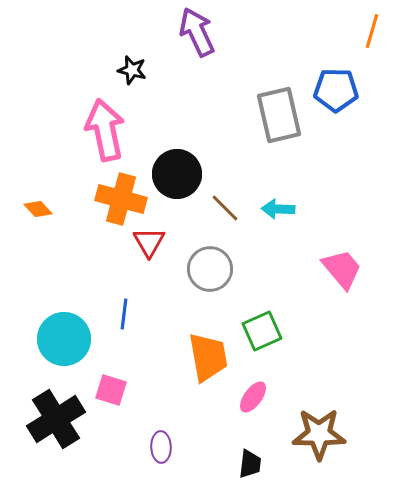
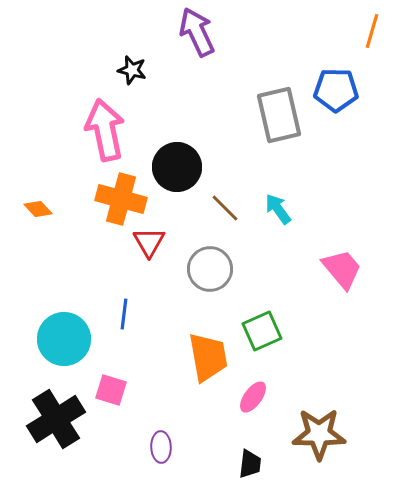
black circle: moved 7 px up
cyan arrow: rotated 52 degrees clockwise
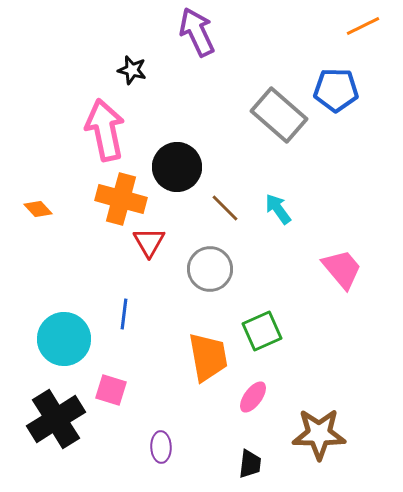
orange line: moved 9 px left, 5 px up; rotated 48 degrees clockwise
gray rectangle: rotated 36 degrees counterclockwise
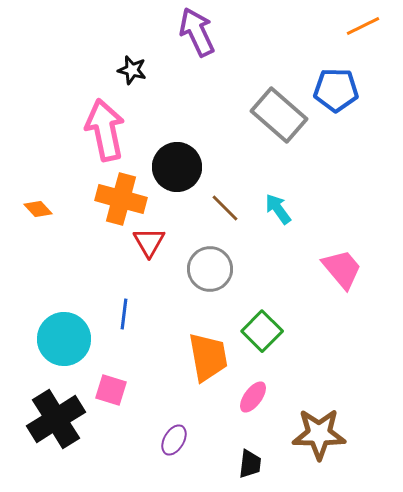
green square: rotated 21 degrees counterclockwise
purple ellipse: moved 13 px right, 7 px up; rotated 32 degrees clockwise
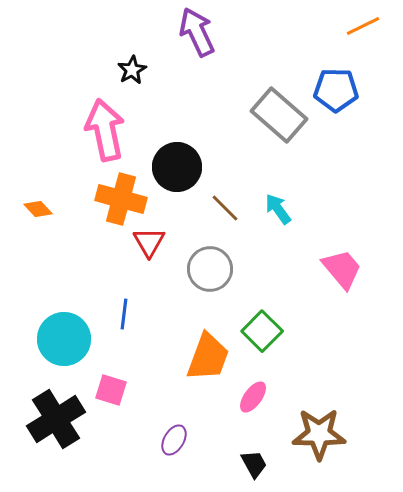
black star: rotated 28 degrees clockwise
orange trapezoid: rotated 30 degrees clockwise
black trapezoid: moved 4 px right; rotated 36 degrees counterclockwise
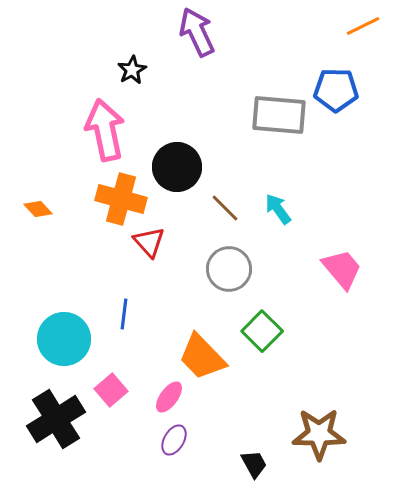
gray rectangle: rotated 36 degrees counterclockwise
red triangle: rotated 12 degrees counterclockwise
gray circle: moved 19 px right
orange trapezoid: moved 6 px left; rotated 116 degrees clockwise
pink square: rotated 32 degrees clockwise
pink ellipse: moved 84 px left
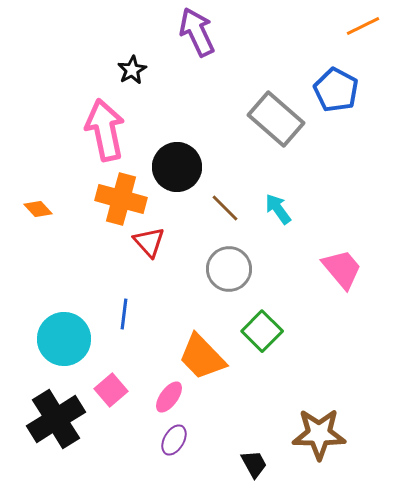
blue pentagon: rotated 27 degrees clockwise
gray rectangle: moved 3 px left, 4 px down; rotated 36 degrees clockwise
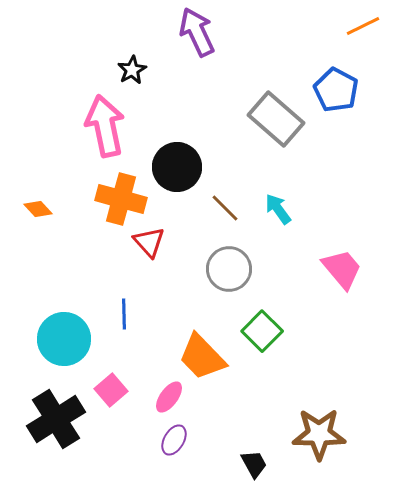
pink arrow: moved 4 px up
blue line: rotated 8 degrees counterclockwise
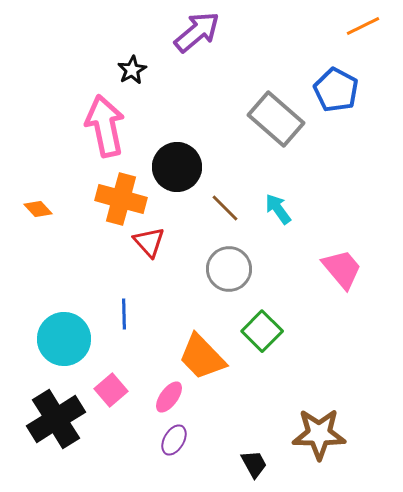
purple arrow: rotated 75 degrees clockwise
